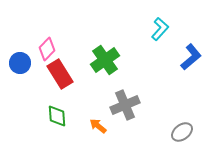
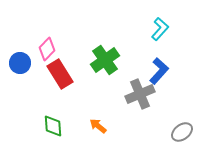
blue L-shape: moved 32 px left, 14 px down; rotated 8 degrees counterclockwise
gray cross: moved 15 px right, 11 px up
green diamond: moved 4 px left, 10 px down
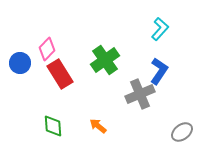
blue L-shape: rotated 8 degrees counterclockwise
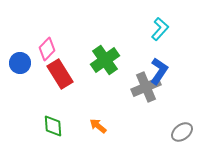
gray cross: moved 6 px right, 7 px up
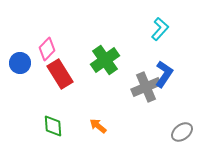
blue L-shape: moved 5 px right, 3 px down
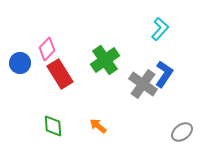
gray cross: moved 3 px left, 3 px up; rotated 32 degrees counterclockwise
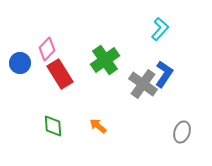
gray ellipse: rotated 35 degrees counterclockwise
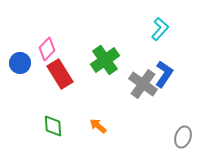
gray ellipse: moved 1 px right, 5 px down
